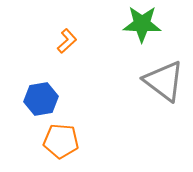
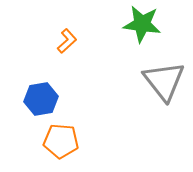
green star: rotated 6 degrees clockwise
gray triangle: rotated 15 degrees clockwise
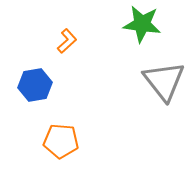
blue hexagon: moved 6 px left, 14 px up
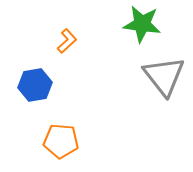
gray triangle: moved 5 px up
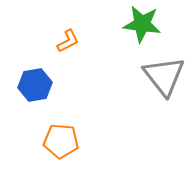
orange L-shape: moved 1 px right; rotated 15 degrees clockwise
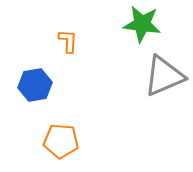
orange L-shape: rotated 60 degrees counterclockwise
gray triangle: rotated 45 degrees clockwise
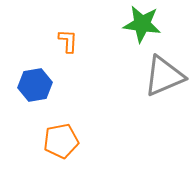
orange pentagon: rotated 16 degrees counterclockwise
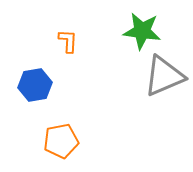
green star: moved 7 px down
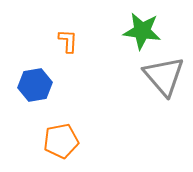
gray triangle: rotated 48 degrees counterclockwise
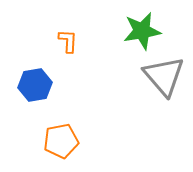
green star: rotated 18 degrees counterclockwise
